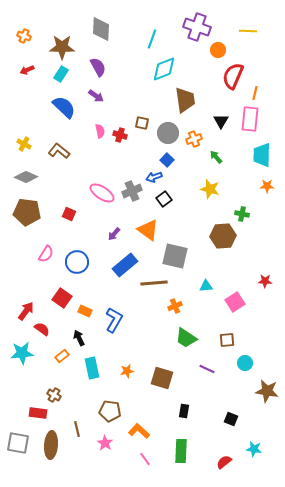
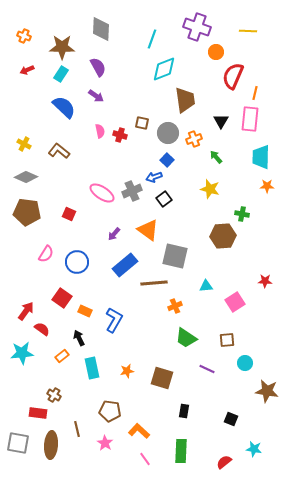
orange circle at (218, 50): moved 2 px left, 2 px down
cyan trapezoid at (262, 155): moved 1 px left, 2 px down
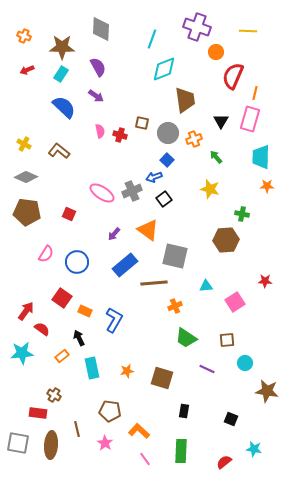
pink rectangle at (250, 119): rotated 10 degrees clockwise
brown hexagon at (223, 236): moved 3 px right, 4 px down
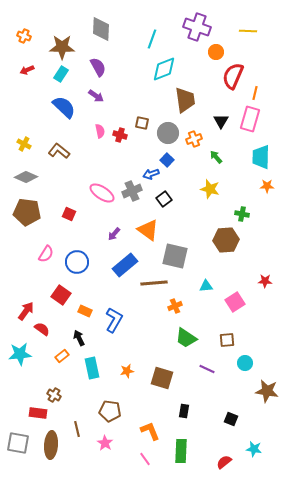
blue arrow at (154, 177): moved 3 px left, 3 px up
red square at (62, 298): moved 1 px left, 3 px up
cyan star at (22, 353): moved 2 px left, 1 px down
orange L-shape at (139, 431): moved 11 px right; rotated 25 degrees clockwise
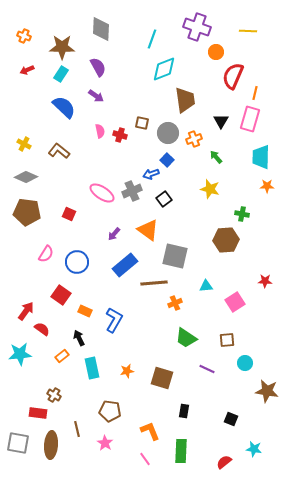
orange cross at (175, 306): moved 3 px up
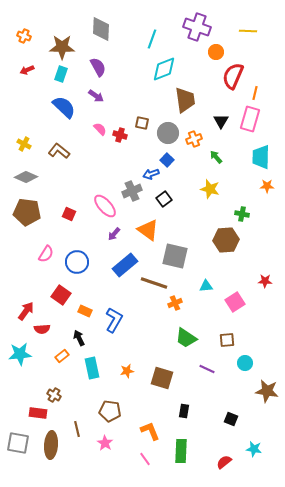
cyan rectangle at (61, 74): rotated 14 degrees counterclockwise
pink semicircle at (100, 131): moved 2 px up; rotated 32 degrees counterclockwise
pink ellipse at (102, 193): moved 3 px right, 13 px down; rotated 15 degrees clockwise
brown line at (154, 283): rotated 24 degrees clockwise
red semicircle at (42, 329): rotated 140 degrees clockwise
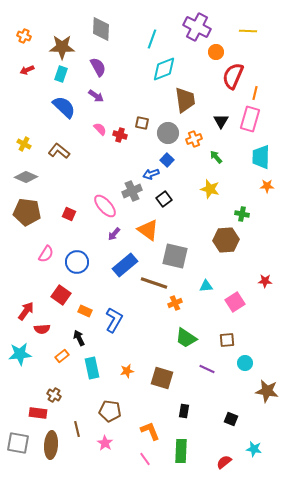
purple cross at (197, 27): rotated 8 degrees clockwise
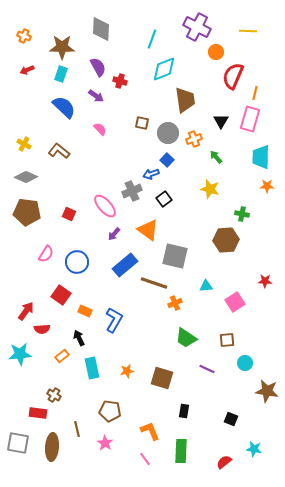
red cross at (120, 135): moved 54 px up
brown ellipse at (51, 445): moved 1 px right, 2 px down
